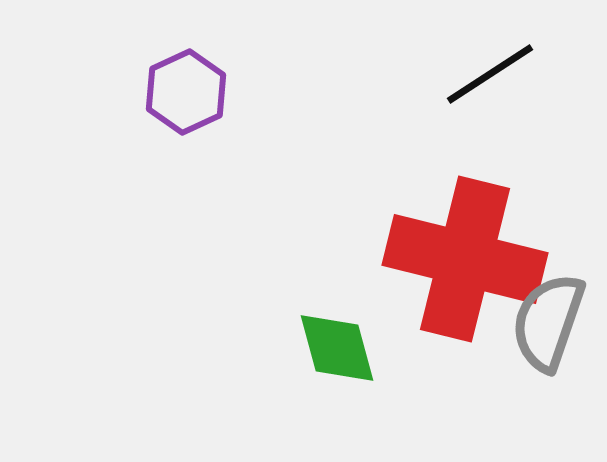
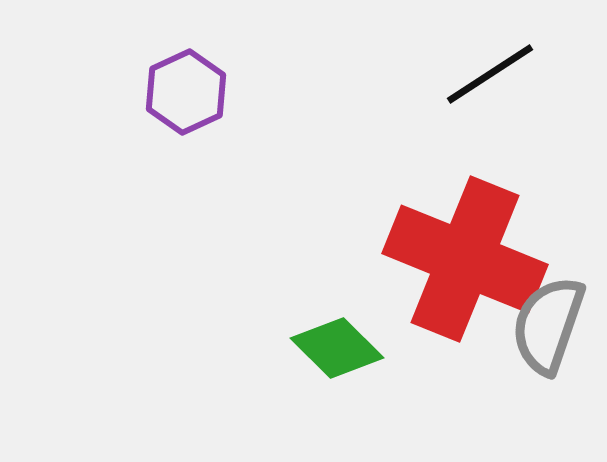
red cross: rotated 8 degrees clockwise
gray semicircle: moved 3 px down
green diamond: rotated 30 degrees counterclockwise
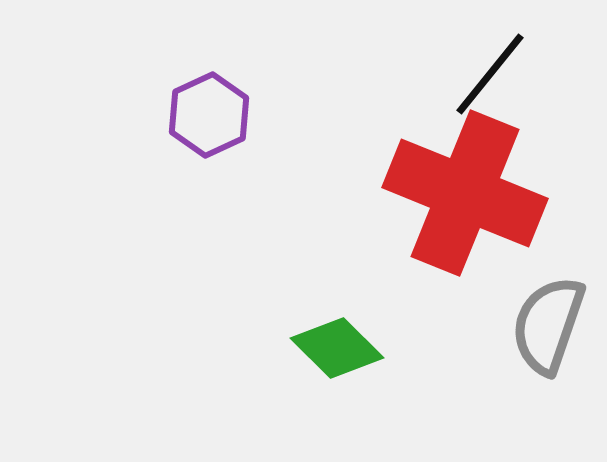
black line: rotated 18 degrees counterclockwise
purple hexagon: moved 23 px right, 23 px down
red cross: moved 66 px up
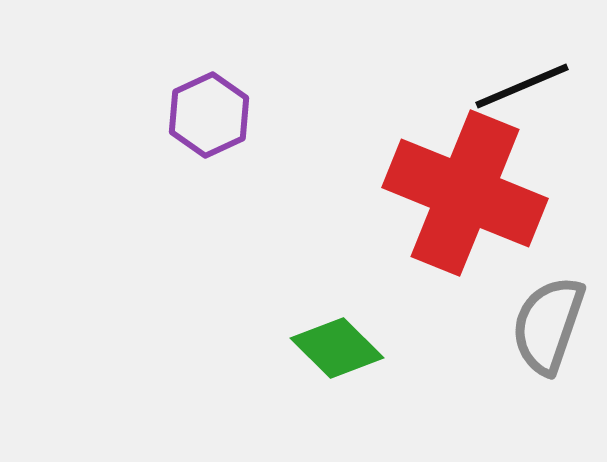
black line: moved 32 px right, 12 px down; rotated 28 degrees clockwise
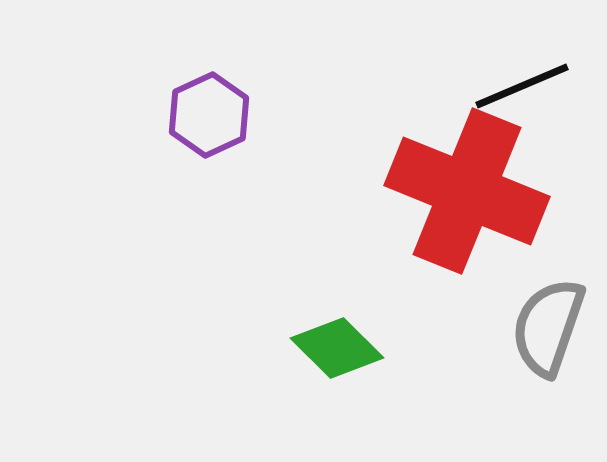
red cross: moved 2 px right, 2 px up
gray semicircle: moved 2 px down
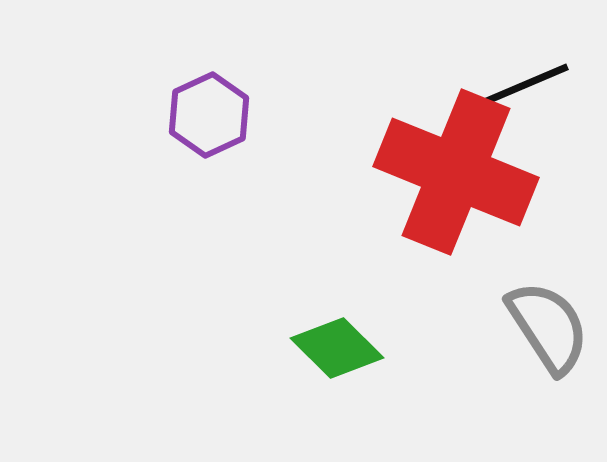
red cross: moved 11 px left, 19 px up
gray semicircle: rotated 128 degrees clockwise
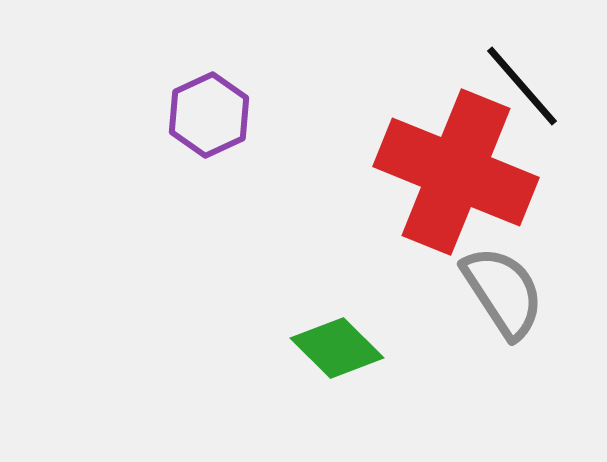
black line: rotated 72 degrees clockwise
gray semicircle: moved 45 px left, 35 px up
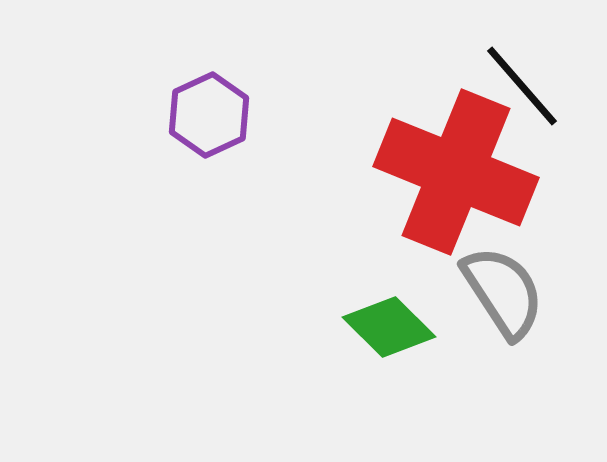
green diamond: moved 52 px right, 21 px up
